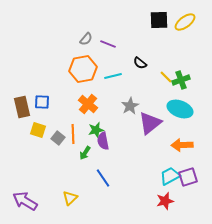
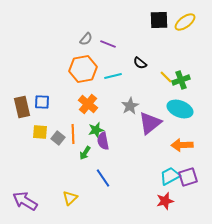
yellow square: moved 2 px right, 2 px down; rotated 14 degrees counterclockwise
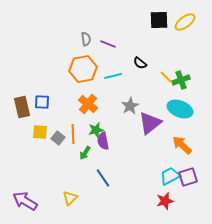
gray semicircle: rotated 48 degrees counterclockwise
orange arrow: rotated 45 degrees clockwise
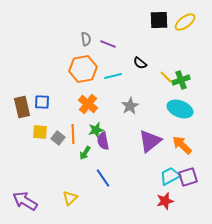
purple triangle: moved 18 px down
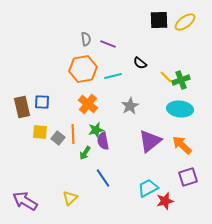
cyan ellipse: rotated 15 degrees counterclockwise
cyan trapezoid: moved 22 px left, 12 px down
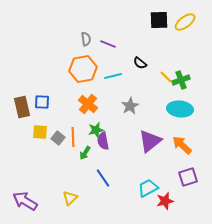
orange line: moved 3 px down
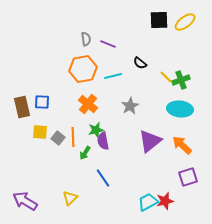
cyan trapezoid: moved 14 px down
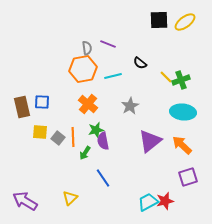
gray semicircle: moved 1 px right, 9 px down
cyan ellipse: moved 3 px right, 3 px down
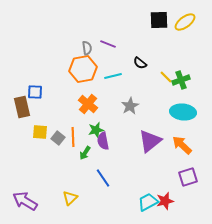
blue square: moved 7 px left, 10 px up
